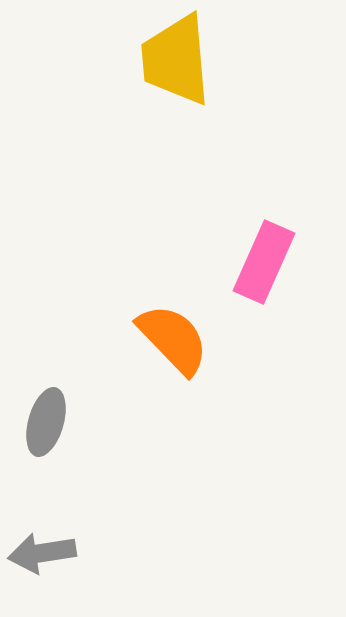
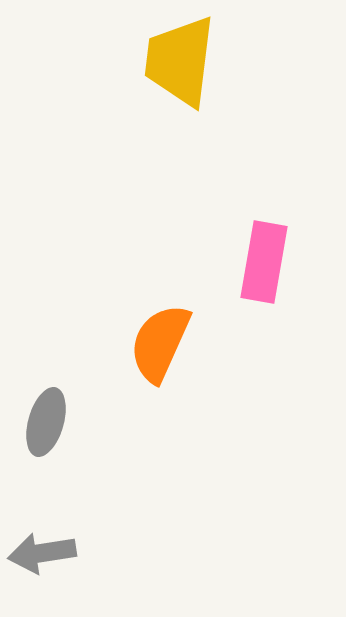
yellow trapezoid: moved 4 px right, 1 px down; rotated 12 degrees clockwise
pink rectangle: rotated 14 degrees counterclockwise
orange semicircle: moved 13 px left, 4 px down; rotated 112 degrees counterclockwise
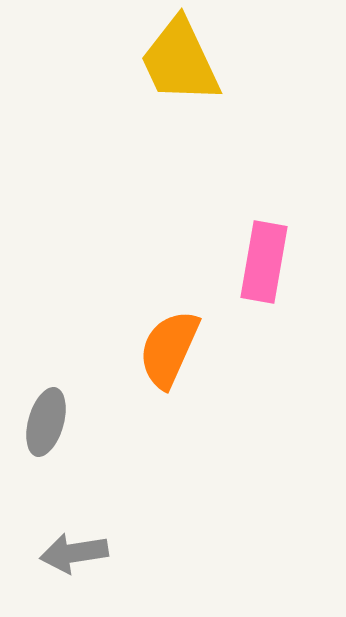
yellow trapezoid: rotated 32 degrees counterclockwise
orange semicircle: moved 9 px right, 6 px down
gray arrow: moved 32 px right
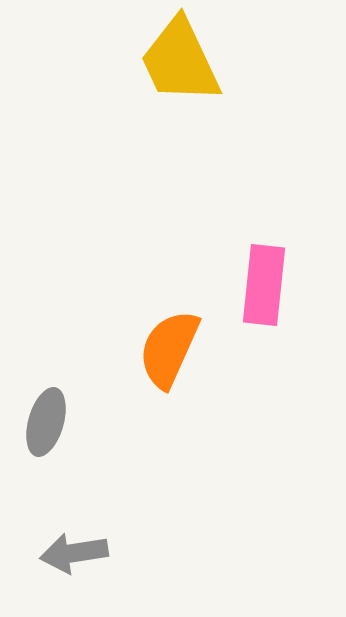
pink rectangle: moved 23 px down; rotated 4 degrees counterclockwise
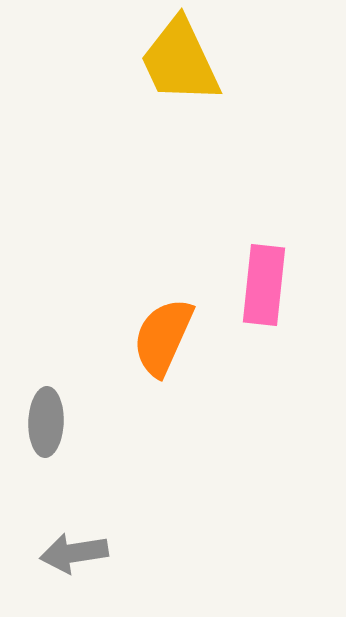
orange semicircle: moved 6 px left, 12 px up
gray ellipse: rotated 14 degrees counterclockwise
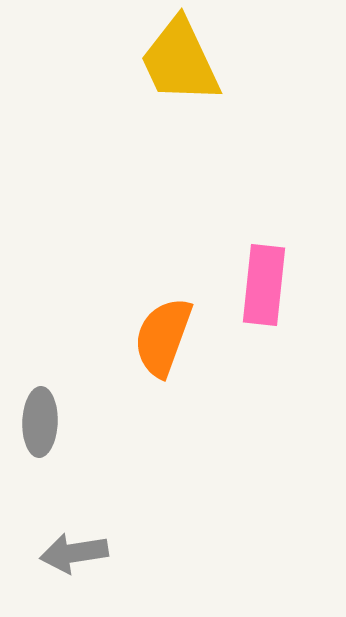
orange semicircle: rotated 4 degrees counterclockwise
gray ellipse: moved 6 px left
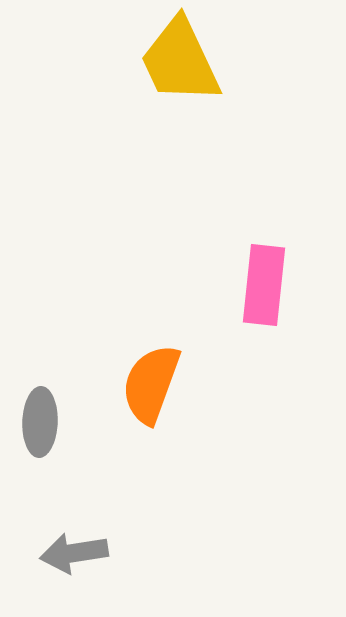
orange semicircle: moved 12 px left, 47 px down
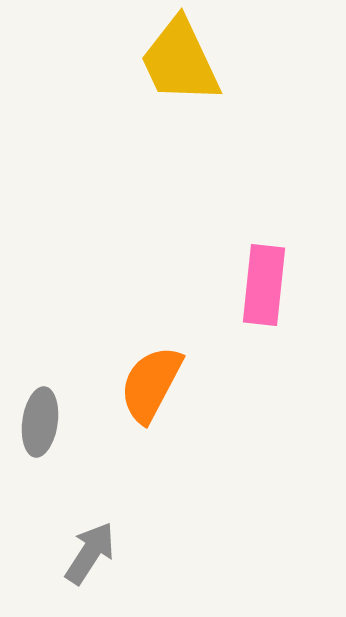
orange semicircle: rotated 8 degrees clockwise
gray ellipse: rotated 6 degrees clockwise
gray arrow: moved 16 px right; rotated 132 degrees clockwise
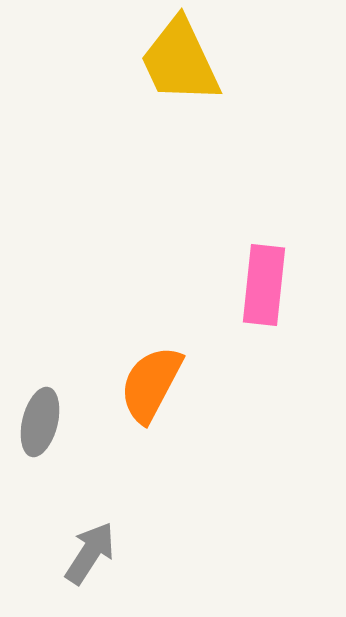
gray ellipse: rotated 6 degrees clockwise
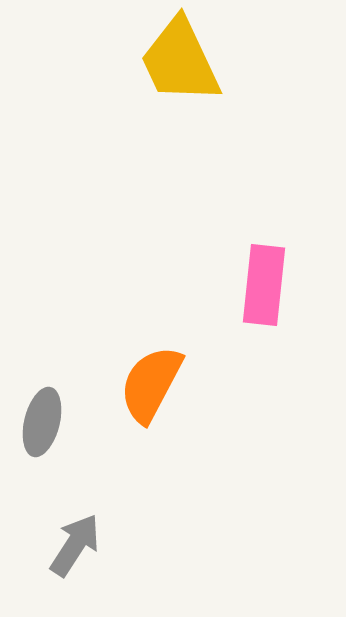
gray ellipse: moved 2 px right
gray arrow: moved 15 px left, 8 px up
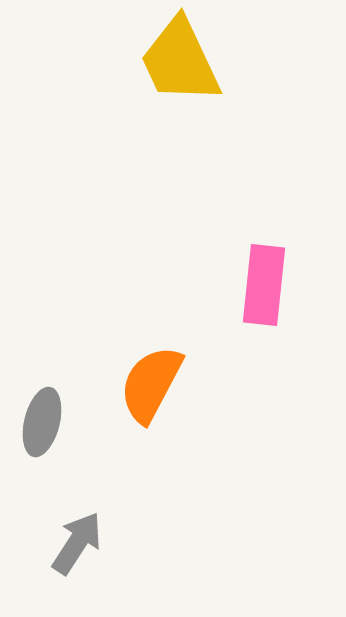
gray arrow: moved 2 px right, 2 px up
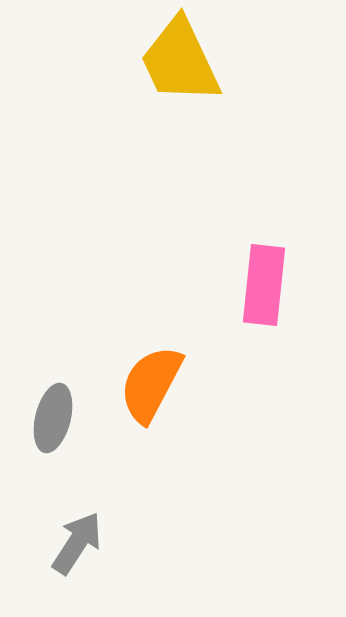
gray ellipse: moved 11 px right, 4 px up
